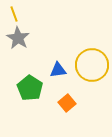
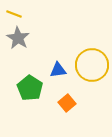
yellow line: rotated 49 degrees counterclockwise
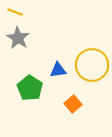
yellow line: moved 1 px right, 2 px up
orange square: moved 6 px right, 1 px down
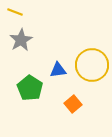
gray star: moved 3 px right, 2 px down; rotated 10 degrees clockwise
